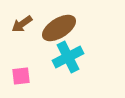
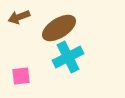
brown arrow: moved 3 px left, 7 px up; rotated 15 degrees clockwise
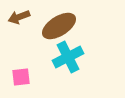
brown ellipse: moved 2 px up
pink square: moved 1 px down
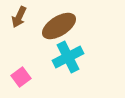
brown arrow: rotated 45 degrees counterclockwise
pink square: rotated 30 degrees counterclockwise
